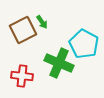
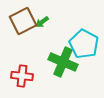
green arrow: rotated 88 degrees clockwise
brown square: moved 9 px up
green cross: moved 4 px right, 1 px up
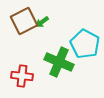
brown square: moved 1 px right
cyan pentagon: moved 1 px right
green cross: moved 4 px left
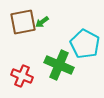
brown square: moved 1 px left, 1 px down; rotated 16 degrees clockwise
green cross: moved 3 px down
red cross: rotated 15 degrees clockwise
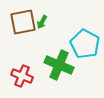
green arrow: rotated 24 degrees counterclockwise
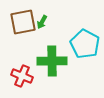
green cross: moved 7 px left, 4 px up; rotated 24 degrees counterclockwise
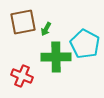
green arrow: moved 4 px right, 7 px down
green cross: moved 4 px right, 4 px up
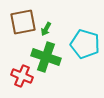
cyan pentagon: rotated 12 degrees counterclockwise
green cross: moved 10 px left; rotated 20 degrees clockwise
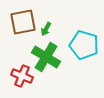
cyan pentagon: moved 1 px left, 1 px down
green cross: rotated 12 degrees clockwise
